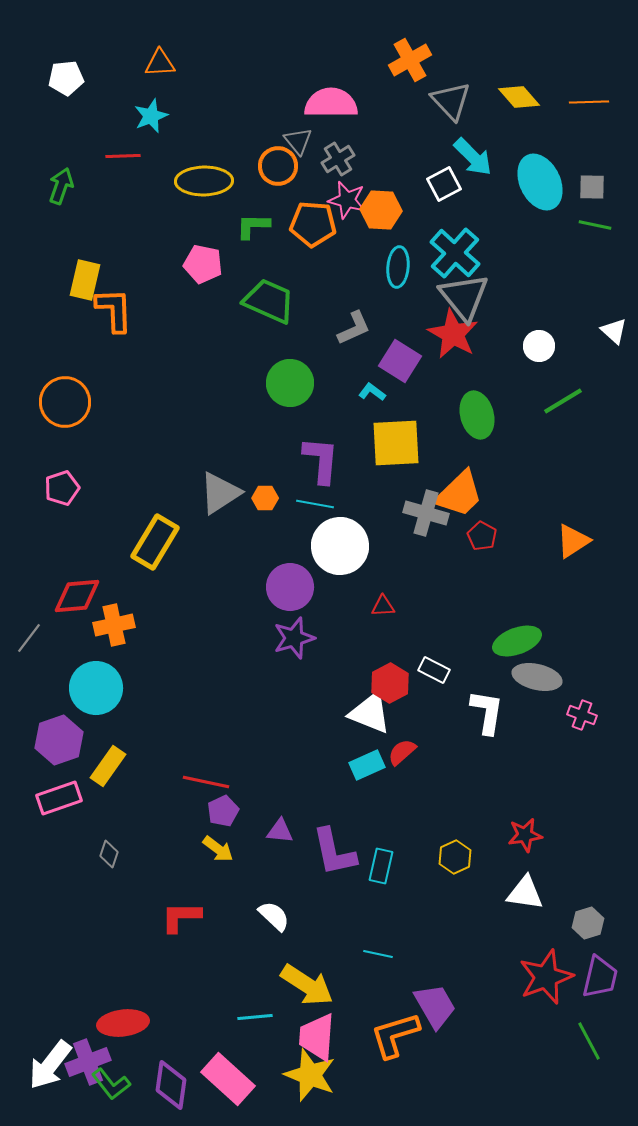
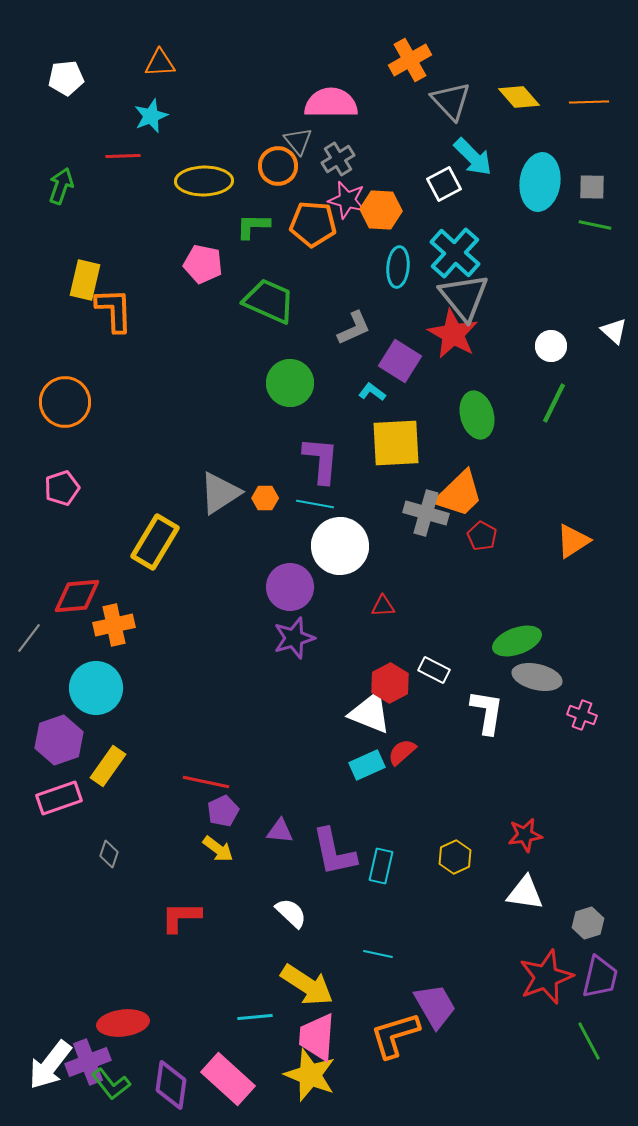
cyan ellipse at (540, 182): rotated 34 degrees clockwise
white circle at (539, 346): moved 12 px right
green line at (563, 401): moved 9 px left, 2 px down; rotated 33 degrees counterclockwise
white semicircle at (274, 916): moved 17 px right, 3 px up
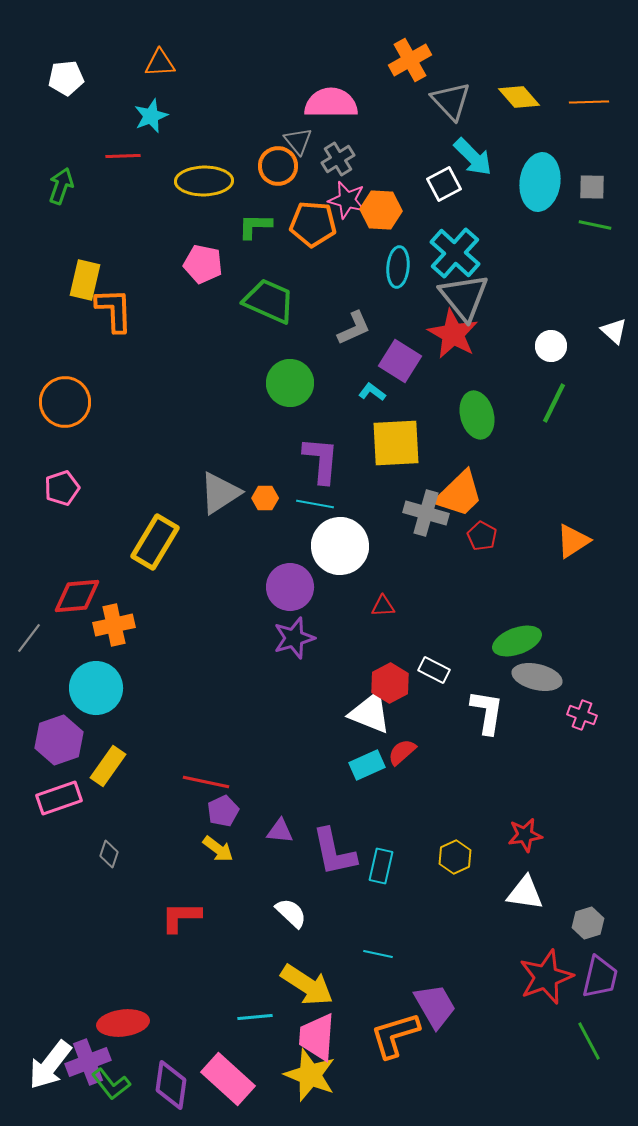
green L-shape at (253, 226): moved 2 px right
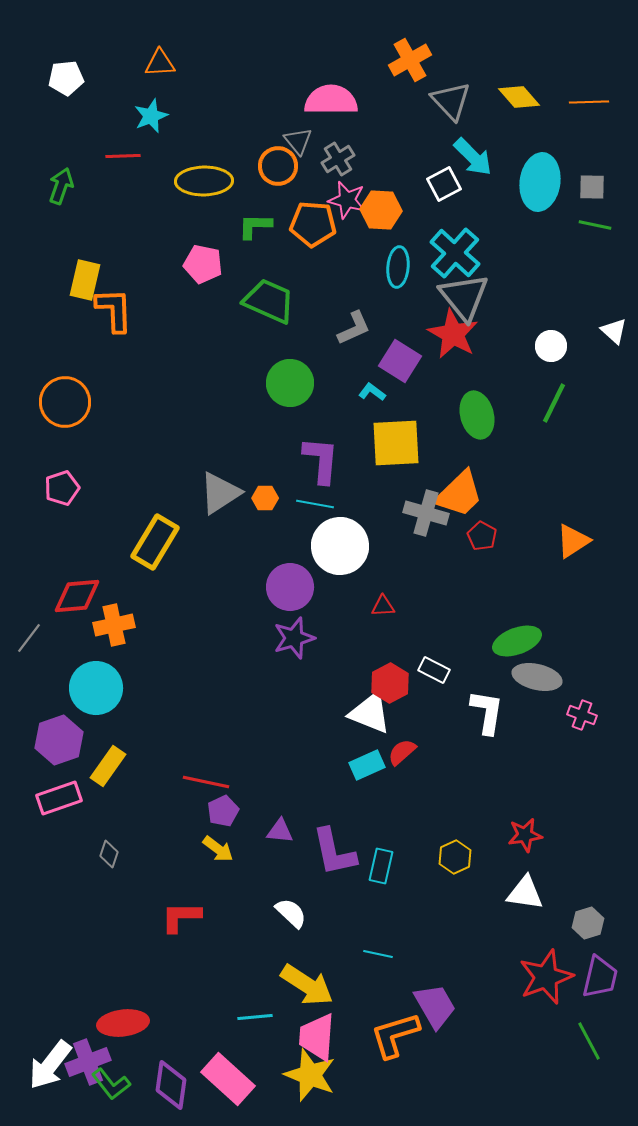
pink semicircle at (331, 103): moved 3 px up
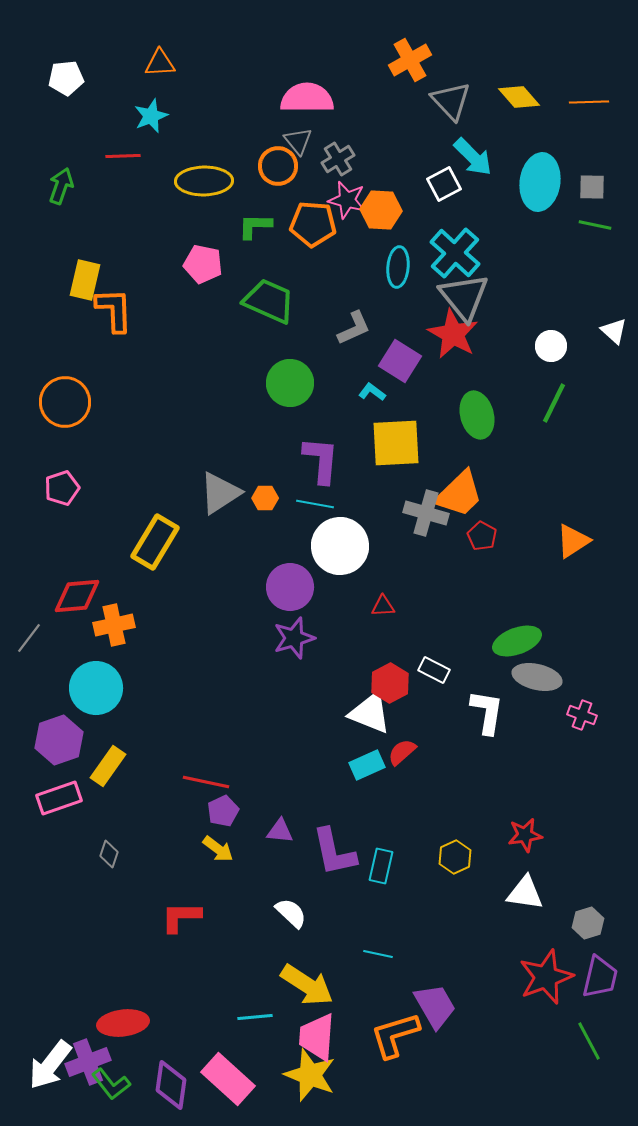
pink semicircle at (331, 100): moved 24 px left, 2 px up
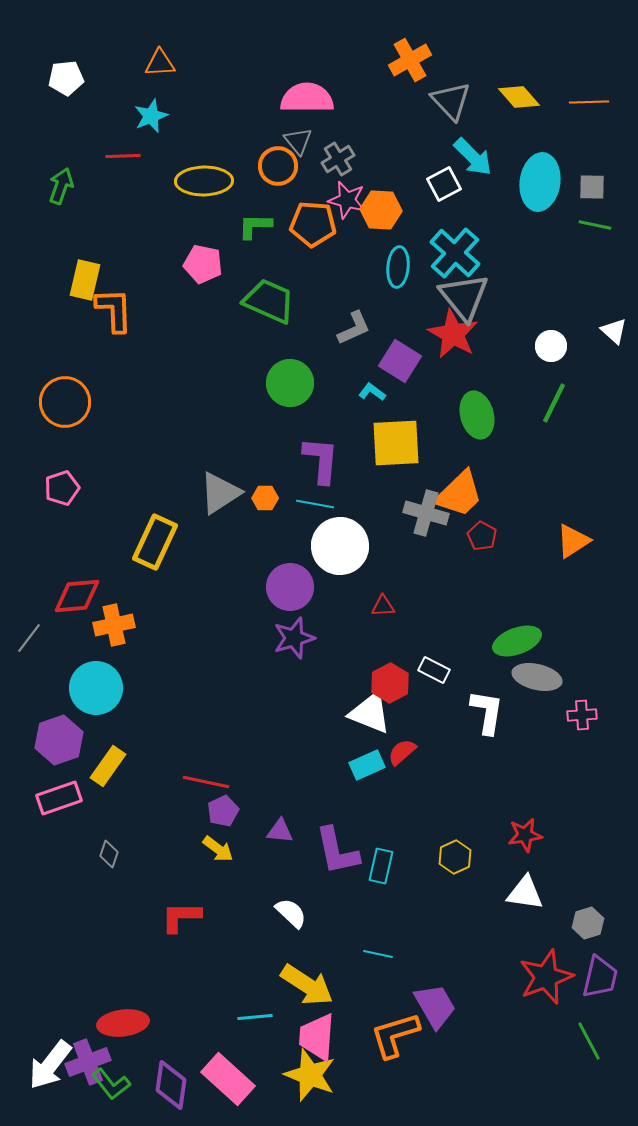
yellow rectangle at (155, 542): rotated 6 degrees counterclockwise
pink cross at (582, 715): rotated 24 degrees counterclockwise
purple L-shape at (334, 852): moved 3 px right, 1 px up
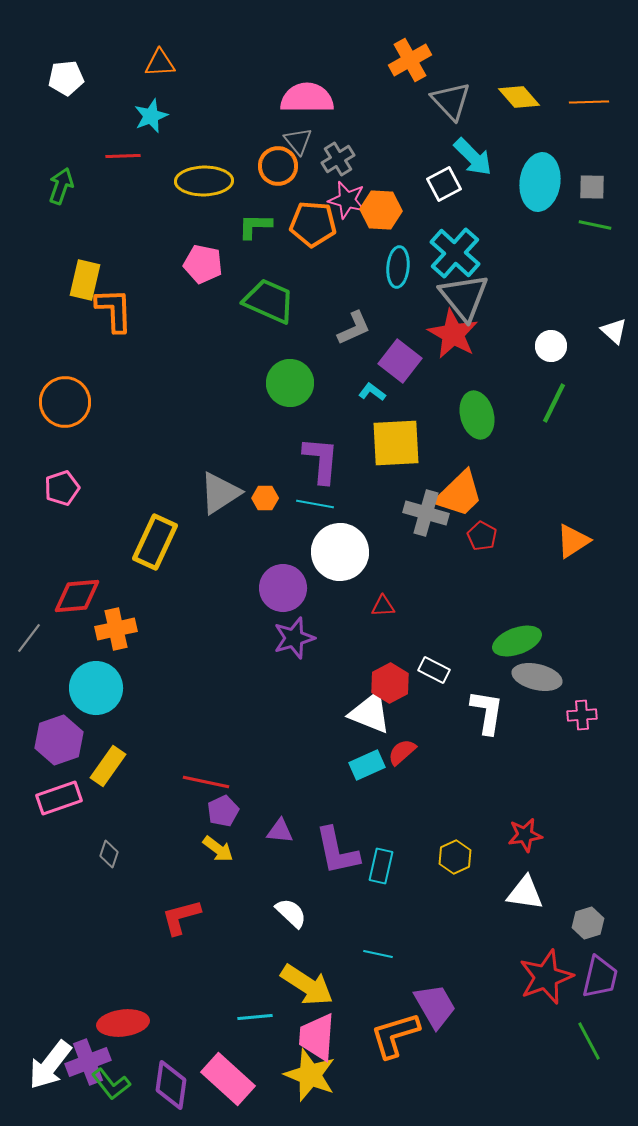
purple square at (400, 361): rotated 6 degrees clockwise
white circle at (340, 546): moved 6 px down
purple circle at (290, 587): moved 7 px left, 1 px down
orange cross at (114, 625): moved 2 px right, 4 px down
red L-shape at (181, 917): rotated 15 degrees counterclockwise
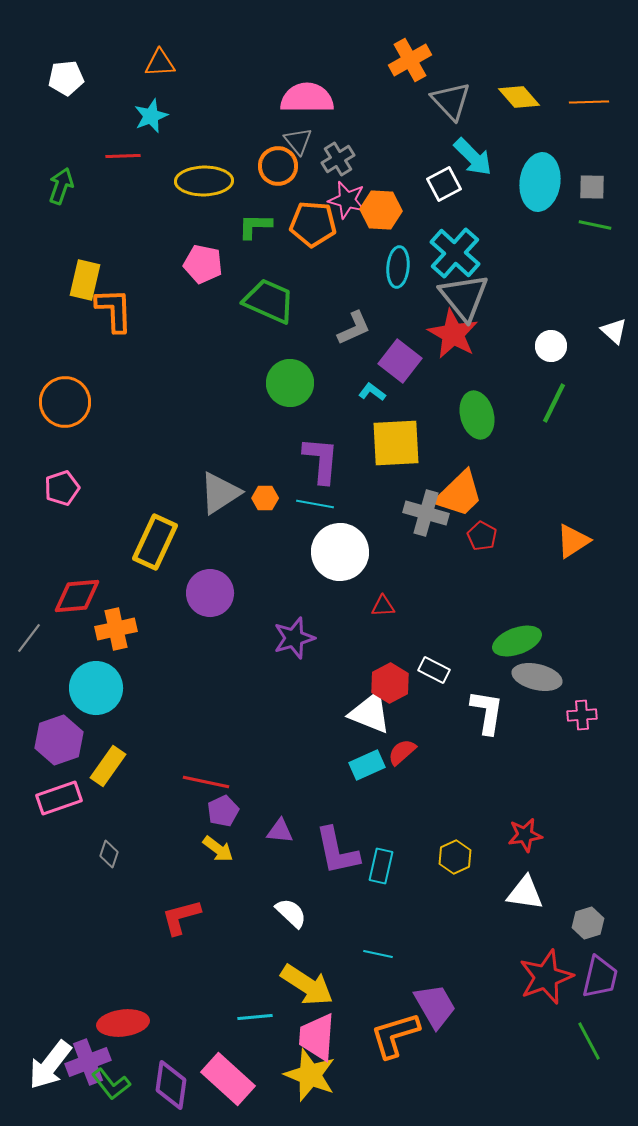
purple circle at (283, 588): moved 73 px left, 5 px down
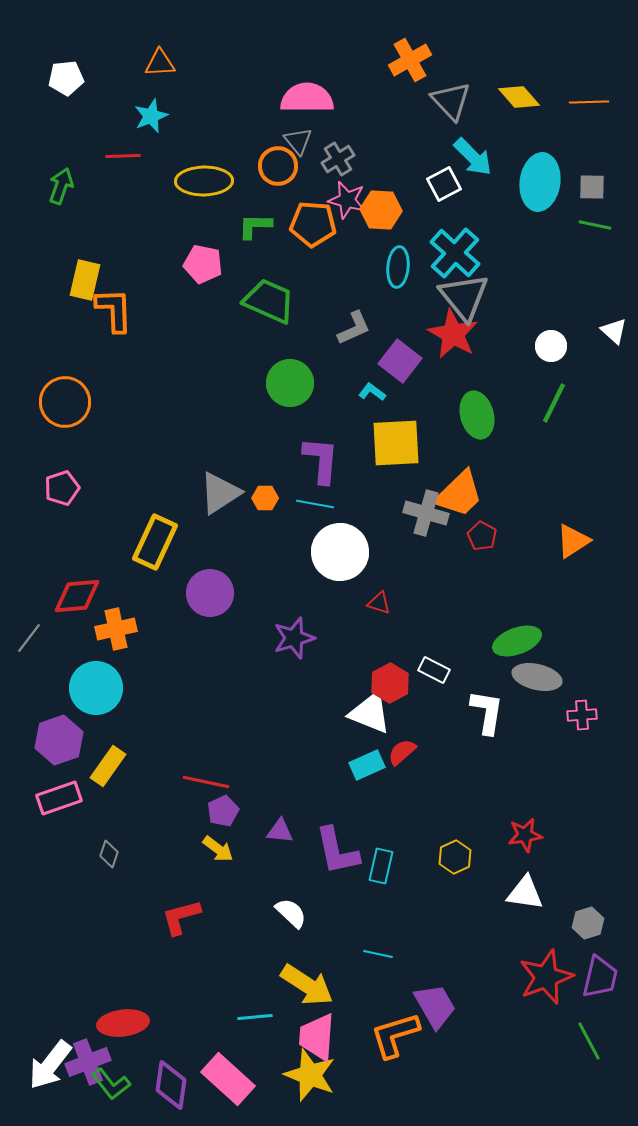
red triangle at (383, 606): moved 4 px left, 3 px up; rotated 20 degrees clockwise
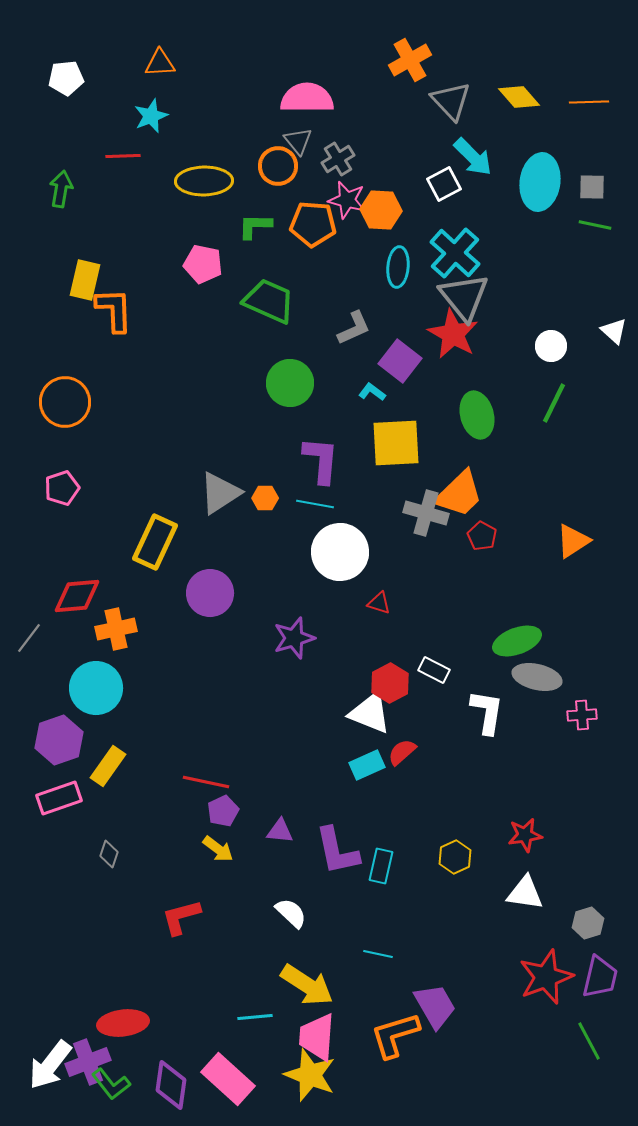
green arrow at (61, 186): moved 3 px down; rotated 9 degrees counterclockwise
